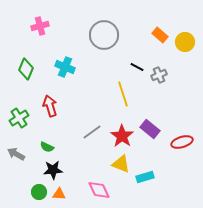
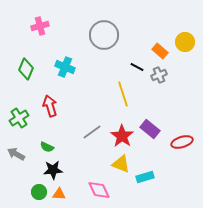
orange rectangle: moved 16 px down
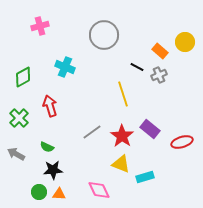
green diamond: moved 3 px left, 8 px down; rotated 40 degrees clockwise
green cross: rotated 12 degrees counterclockwise
